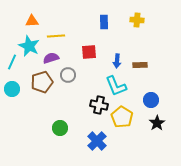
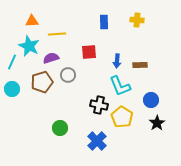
yellow line: moved 1 px right, 2 px up
cyan L-shape: moved 4 px right
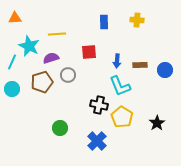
orange triangle: moved 17 px left, 3 px up
blue circle: moved 14 px right, 30 px up
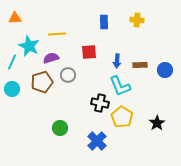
black cross: moved 1 px right, 2 px up
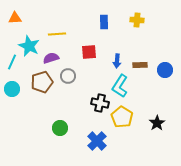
gray circle: moved 1 px down
cyan L-shape: rotated 55 degrees clockwise
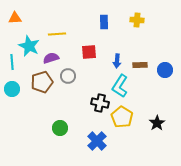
cyan line: rotated 28 degrees counterclockwise
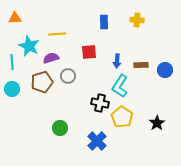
brown rectangle: moved 1 px right
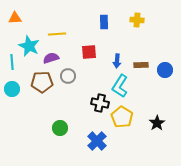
brown pentagon: rotated 15 degrees clockwise
